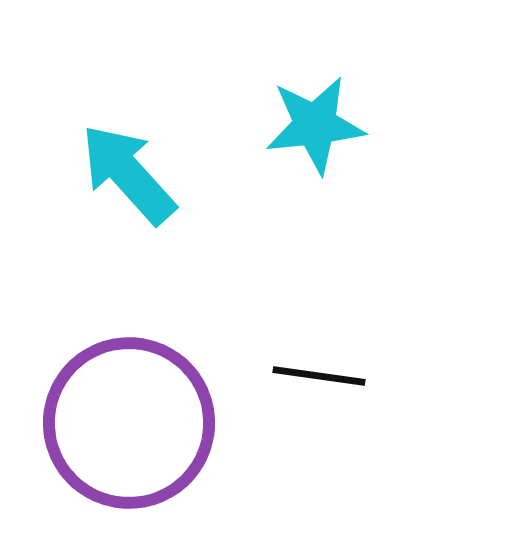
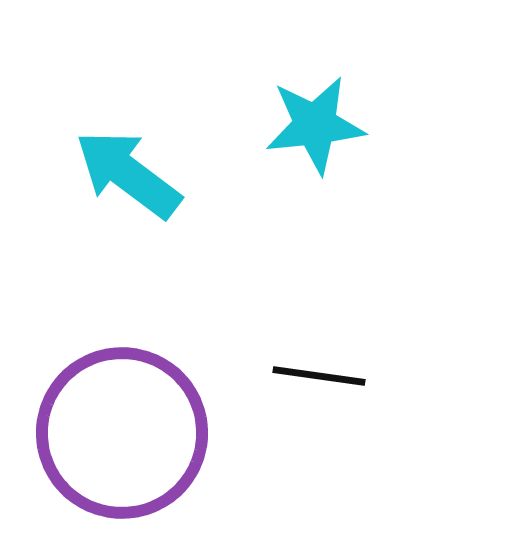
cyan arrow: rotated 11 degrees counterclockwise
purple circle: moved 7 px left, 10 px down
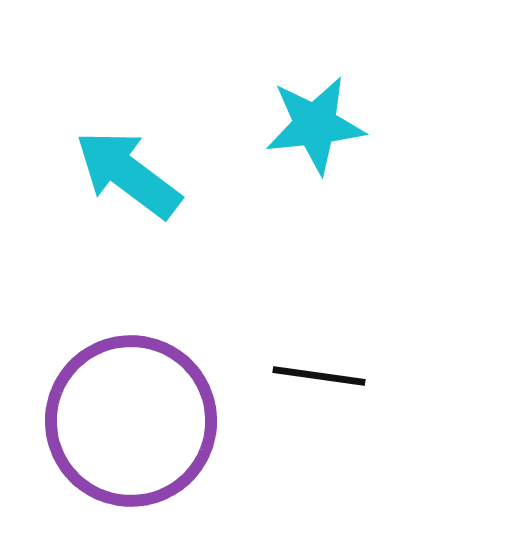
purple circle: moved 9 px right, 12 px up
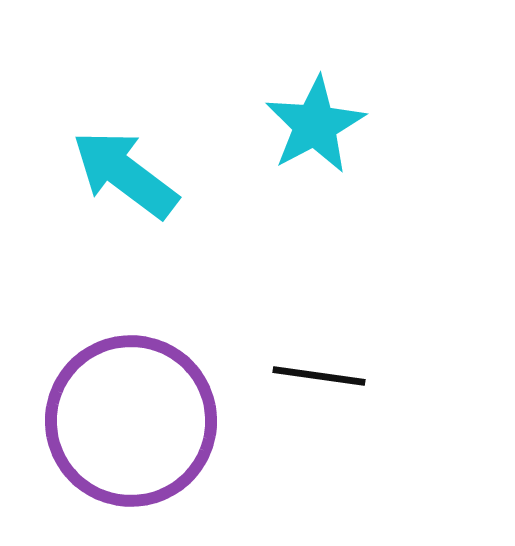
cyan star: rotated 22 degrees counterclockwise
cyan arrow: moved 3 px left
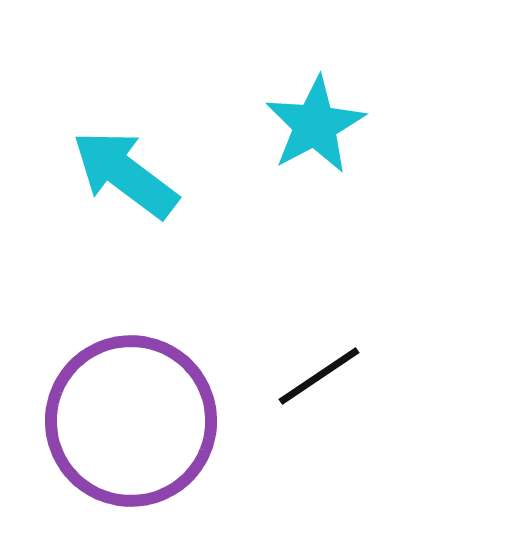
black line: rotated 42 degrees counterclockwise
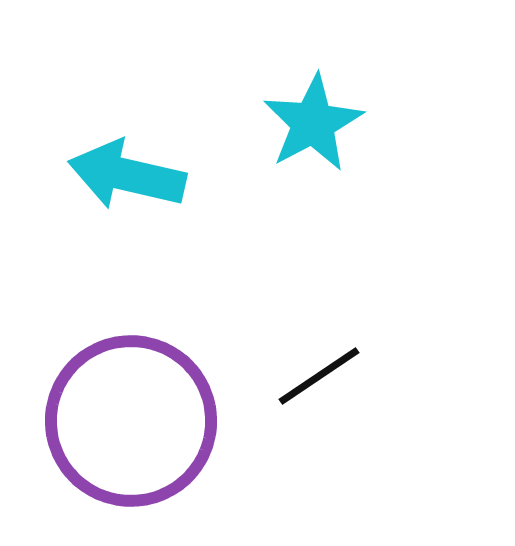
cyan star: moved 2 px left, 2 px up
cyan arrow: moved 2 px right, 1 px down; rotated 24 degrees counterclockwise
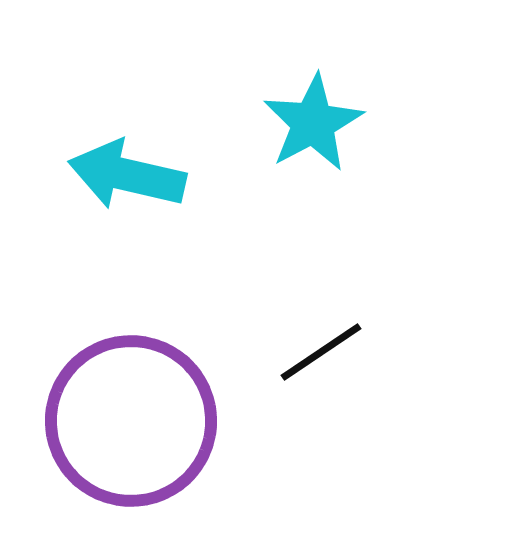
black line: moved 2 px right, 24 px up
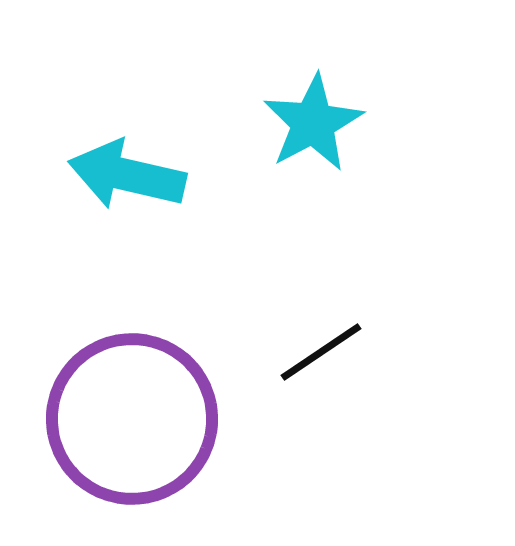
purple circle: moved 1 px right, 2 px up
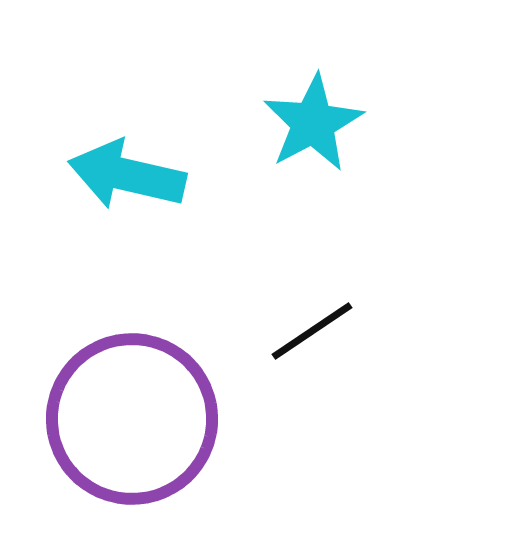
black line: moved 9 px left, 21 px up
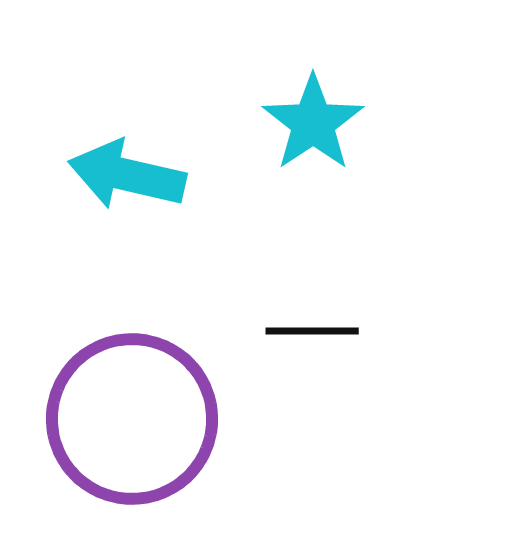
cyan star: rotated 6 degrees counterclockwise
black line: rotated 34 degrees clockwise
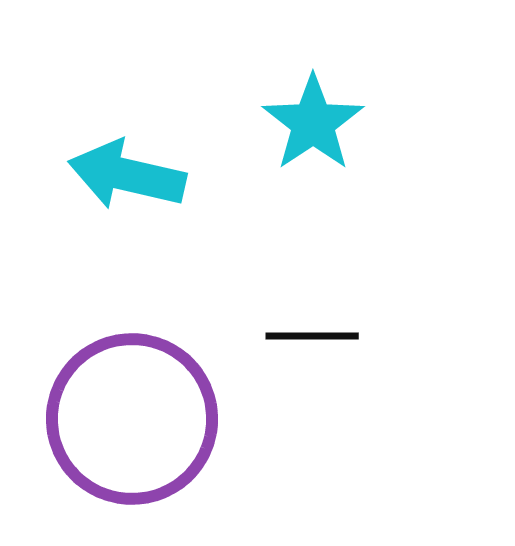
black line: moved 5 px down
